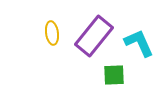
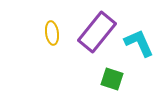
purple rectangle: moved 3 px right, 4 px up
green square: moved 2 px left, 4 px down; rotated 20 degrees clockwise
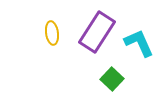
purple rectangle: rotated 6 degrees counterclockwise
green square: rotated 25 degrees clockwise
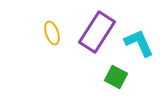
yellow ellipse: rotated 10 degrees counterclockwise
green square: moved 4 px right, 2 px up; rotated 15 degrees counterclockwise
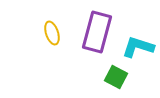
purple rectangle: rotated 18 degrees counterclockwise
cyan L-shape: moved 1 px left, 4 px down; rotated 48 degrees counterclockwise
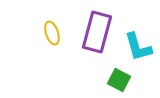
cyan L-shape: rotated 124 degrees counterclockwise
green square: moved 3 px right, 3 px down
